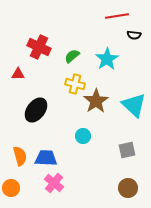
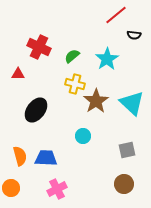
red line: moved 1 px left, 1 px up; rotated 30 degrees counterclockwise
cyan triangle: moved 2 px left, 2 px up
pink cross: moved 3 px right, 6 px down; rotated 24 degrees clockwise
brown circle: moved 4 px left, 4 px up
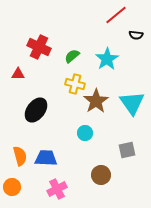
black semicircle: moved 2 px right
cyan triangle: rotated 12 degrees clockwise
cyan circle: moved 2 px right, 3 px up
brown circle: moved 23 px left, 9 px up
orange circle: moved 1 px right, 1 px up
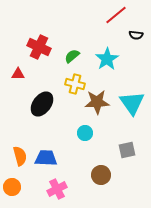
brown star: moved 1 px right, 1 px down; rotated 30 degrees clockwise
black ellipse: moved 6 px right, 6 px up
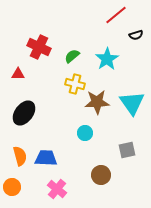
black semicircle: rotated 24 degrees counterclockwise
black ellipse: moved 18 px left, 9 px down
pink cross: rotated 24 degrees counterclockwise
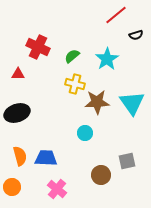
red cross: moved 1 px left
black ellipse: moved 7 px left; rotated 35 degrees clockwise
gray square: moved 11 px down
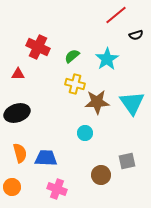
orange semicircle: moved 3 px up
pink cross: rotated 18 degrees counterclockwise
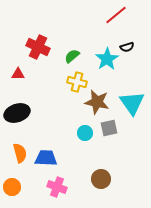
black semicircle: moved 9 px left, 12 px down
yellow cross: moved 2 px right, 2 px up
brown star: rotated 15 degrees clockwise
gray square: moved 18 px left, 33 px up
brown circle: moved 4 px down
pink cross: moved 2 px up
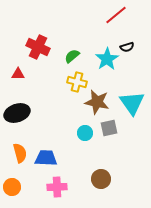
pink cross: rotated 24 degrees counterclockwise
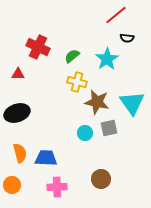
black semicircle: moved 9 px up; rotated 24 degrees clockwise
orange circle: moved 2 px up
